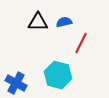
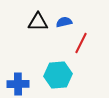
cyan hexagon: rotated 20 degrees counterclockwise
blue cross: moved 2 px right, 1 px down; rotated 30 degrees counterclockwise
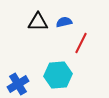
blue cross: rotated 30 degrees counterclockwise
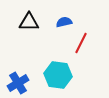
black triangle: moved 9 px left
cyan hexagon: rotated 12 degrees clockwise
blue cross: moved 1 px up
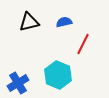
black triangle: rotated 15 degrees counterclockwise
red line: moved 2 px right, 1 px down
cyan hexagon: rotated 16 degrees clockwise
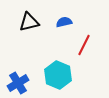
red line: moved 1 px right, 1 px down
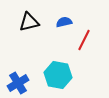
red line: moved 5 px up
cyan hexagon: rotated 12 degrees counterclockwise
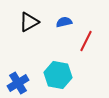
black triangle: rotated 15 degrees counterclockwise
red line: moved 2 px right, 1 px down
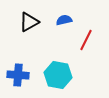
blue semicircle: moved 2 px up
red line: moved 1 px up
blue cross: moved 8 px up; rotated 35 degrees clockwise
